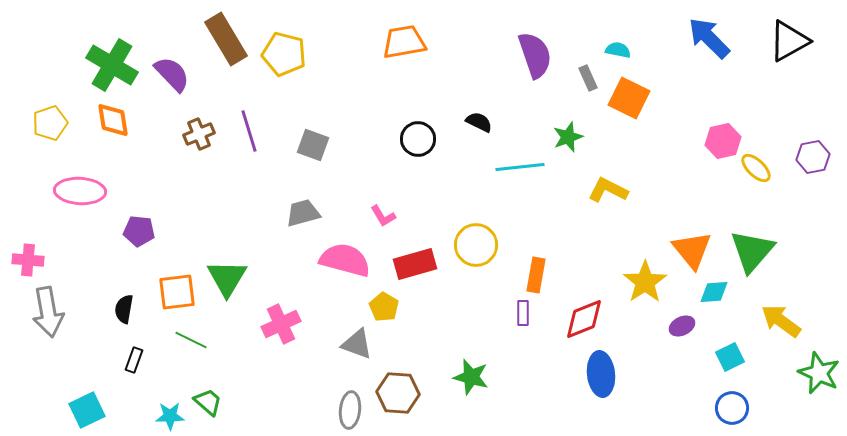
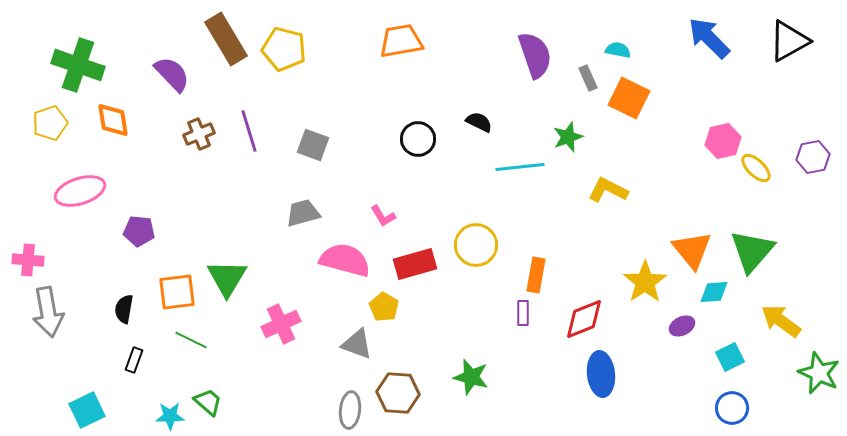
orange trapezoid at (404, 42): moved 3 px left, 1 px up
yellow pentagon at (284, 54): moved 5 px up
green cross at (112, 65): moved 34 px left; rotated 12 degrees counterclockwise
pink ellipse at (80, 191): rotated 21 degrees counterclockwise
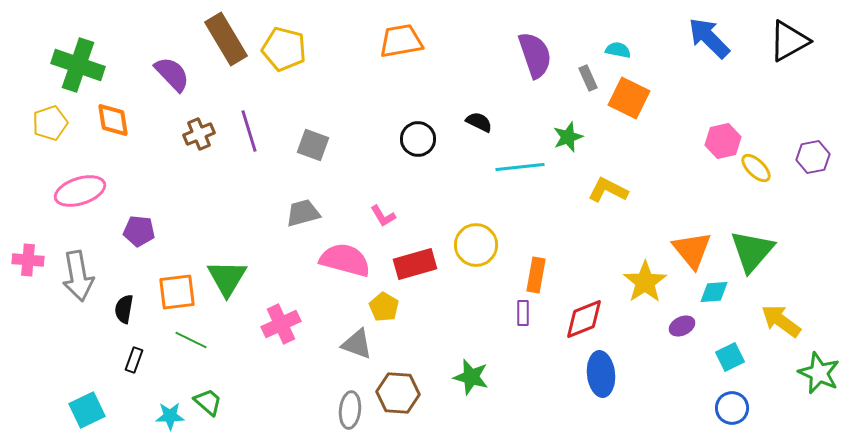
gray arrow at (48, 312): moved 30 px right, 36 px up
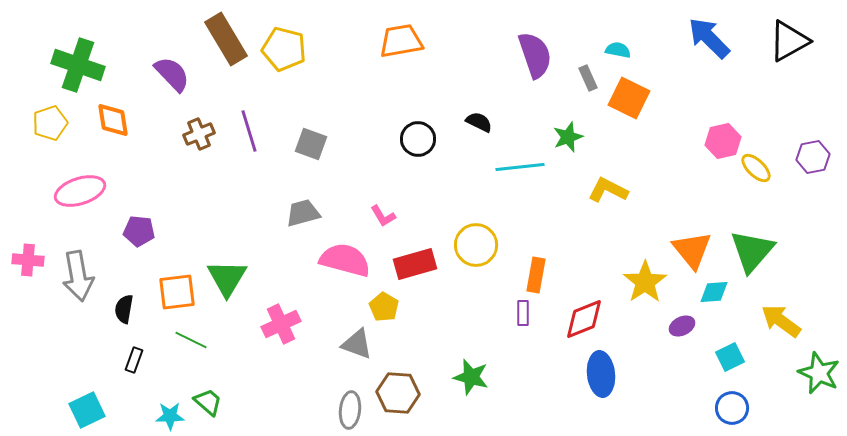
gray square at (313, 145): moved 2 px left, 1 px up
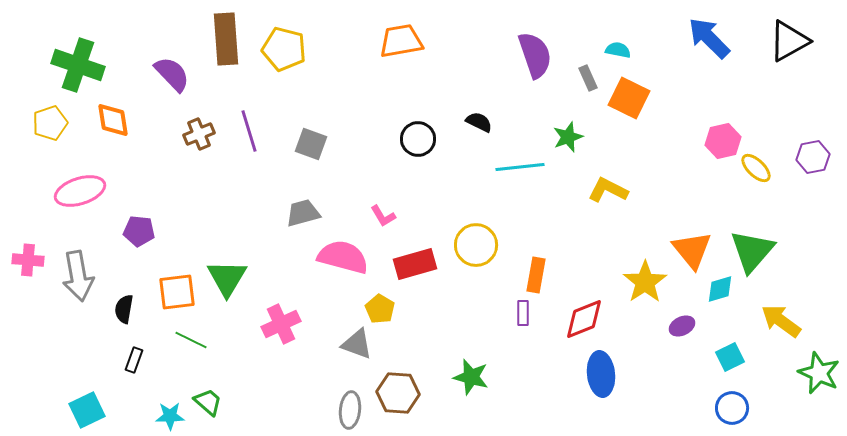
brown rectangle at (226, 39): rotated 27 degrees clockwise
pink semicircle at (345, 260): moved 2 px left, 3 px up
cyan diamond at (714, 292): moved 6 px right, 3 px up; rotated 12 degrees counterclockwise
yellow pentagon at (384, 307): moved 4 px left, 2 px down
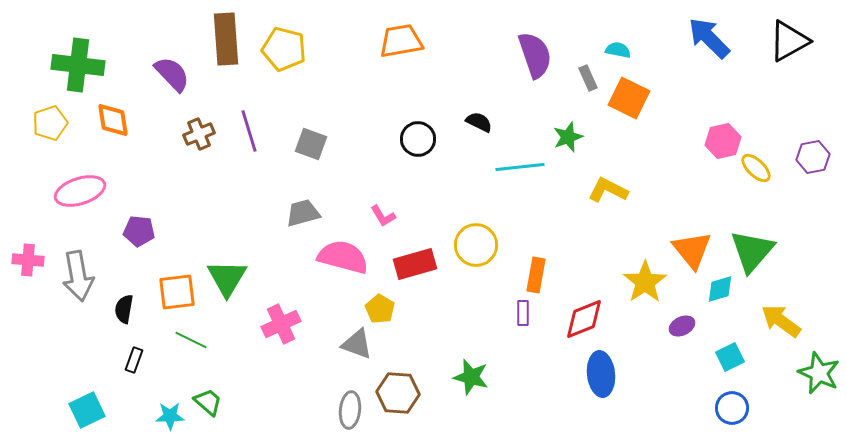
green cross at (78, 65): rotated 12 degrees counterclockwise
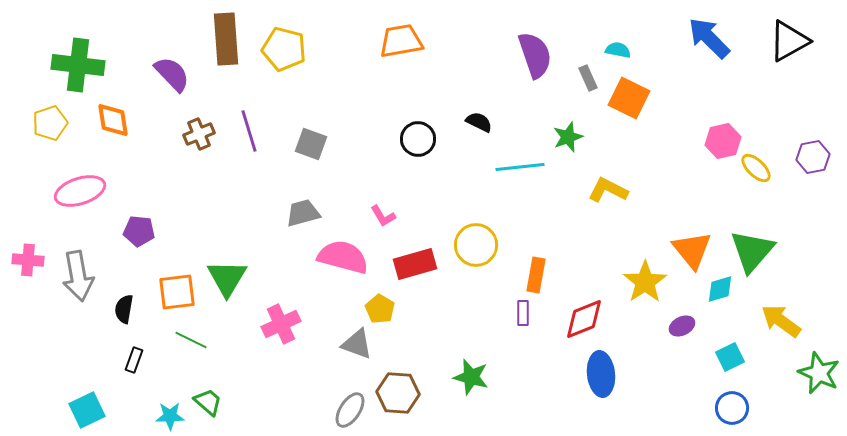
gray ellipse at (350, 410): rotated 27 degrees clockwise
